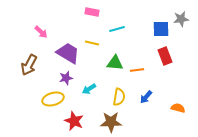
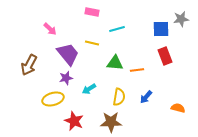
pink arrow: moved 9 px right, 3 px up
purple trapezoid: moved 1 px down; rotated 20 degrees clockwise
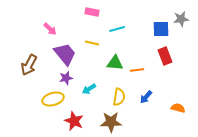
purple trapezoid: moved 3 px left
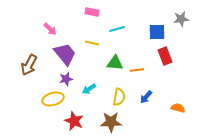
blue square: moved 4 px left, 3 px down
purple star: moved 1 px down
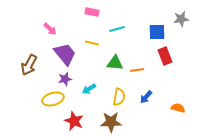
purple star: moved 1 px left
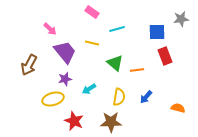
pink rectangle: rotated 24 degrees clockwise
purple trapezoid: moved 2 px up
green triangle: rotated 36 degrees clockwise
